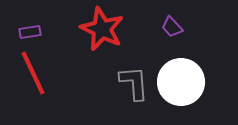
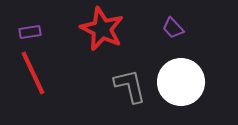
purple trapezoid: moved 1 px right, 1 px down
gray L-shape: moved 4 px left, 3 px down; rotated 9 degrees counterclockwise
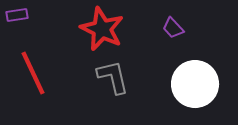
purple rectangle: moved 13 px left, 17 px up
white circle: moved 14 px right, 2 px down
gray L-shape: moved 17 px left, 9 px up
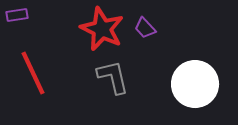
purple trapezoid: moved 28 px left
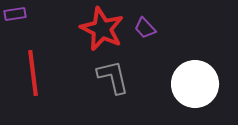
purple rectangle: moved 2 px left, 1 px up
red line: rotated 18 degrees clockwise
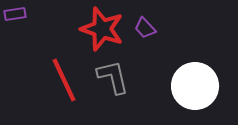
red star: rotated 6 degrees counterclockwise
red line: moved 31 px right, 7 px down; rotated 18 degrees counterclockwise
white circle: moved 2 px down
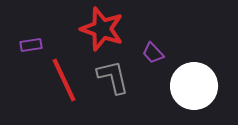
purple rectangle: moved 16 px right, 31 px down
purple trapezoid: moved 8 px right, 25 px down
white circle: moved 1 px left
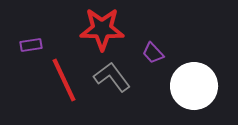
red star: rotated 18 degrees counterclockwise
gray L-shape: moved 1 px left; rotated 24 degrees counterclockwise
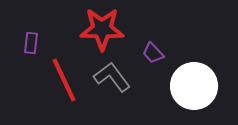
purple rectangle: moved 2 px up; rotated 75 degrees counterclockwise
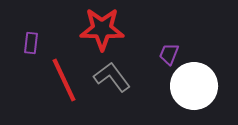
purple trapezoid: moved 16 px right, 1 px down; rotated 65 degrees clockwise
